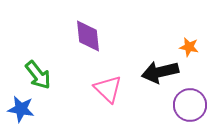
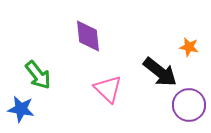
black arrow: rotated 129 degrees counterclockwise
purple circle: moved 1 px left
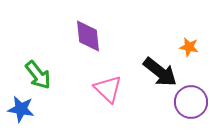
purple circle: moved 2 px right, 3 px up
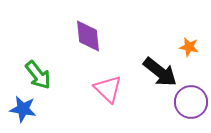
blue star: moved 2 px right
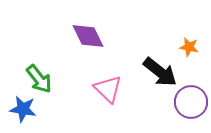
purple diamond: rotated 20 degrees counterclockwise
green arrow: moved 1 px right, 4 px down
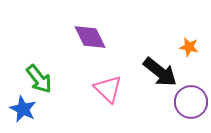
purple diamond: moved 2 px right, 1 px down
blue star: rotated 16 degrees clockwise
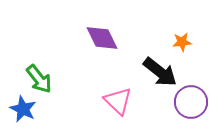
purple diamond: moved 12 px right, 1 px down
orange star: moved 7 px left, 5 px up; rotated 18 degrees counterclockwise
pink triangle: moved 10 px right, 12 px down
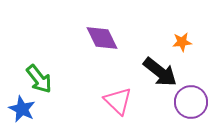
blue star: moved 1 px left
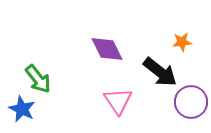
purple diamond: moved 5 px right, 11 px down
green arrow: moved 1 px left
pink triangle: rotated 12 degrees clockwise
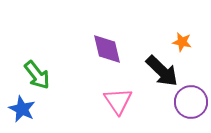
orange star: rotated 18 degrees clockwise
purple diamond: rotated 12 degrees clockwise
black arrow: moved 2 px right, 1 px up; rotated 6 degrees clockwise
green arrow: moved 1 px left, 4 px up
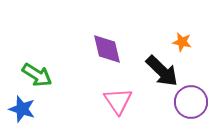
green arrow: rotated 20 degrees counterclockwise
blue star: rotated 8 degrees counterclockwise
